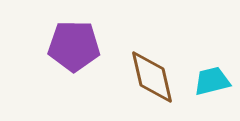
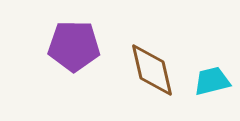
brown diamond: moved 7 px up
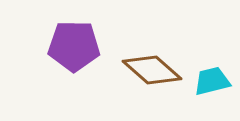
brown diamond: rotated 36 degrees counterclockwise
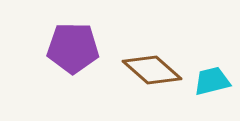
purple pentagon: moved 1 px left, 2 px down
